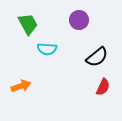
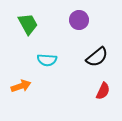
cyan semicircle: moved 11 px down
red semicircle: moved 4 px down
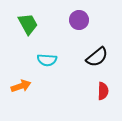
red semicircle: rotated 24 degrees counterclockwise
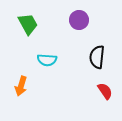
black semicircle: rotated 135 degrees clockwise
orange arrow: rotated 126 degrees clockwise
red semicircle: moved 2 px right; rotated 36 degrees counterclockwise
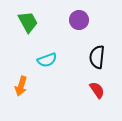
green trapezoid: moved 2 px up
cyan semicircle: rotated 24 degrees counterclockwise
red semicircle: moved 8 px left, 1 px up
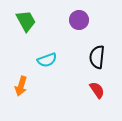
green trapezoid: moved 2 px left, 1 px up
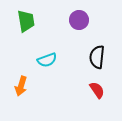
green trapezoid: rotated 20 degrees clockwise
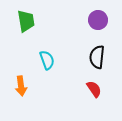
purple circle: moved 19 px right
cyan semicircle: rotated 90 degrees counterclockwise
orange arrow: rotated 24 degrees counterclockwise
red semicircle: moved 3 px left, 1 px up
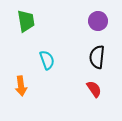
purple circle: moved 1 px down
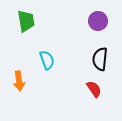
black semicircle: moved 3 px right, 2 px down
orange arrow: moved 2 px left, 5 px up
